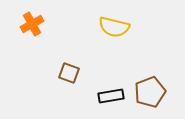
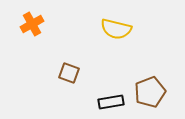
yellow semicircle: moved 2 px right, 2 px down
black rectangle: moved 6 px down
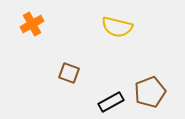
yellow semicircle: moved 1 px right, 2 px up
black rectangle: rotated 20 degrees counterclockwise
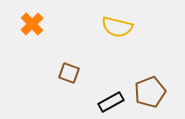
orange cross: rotated 15 degrees counterclockwise
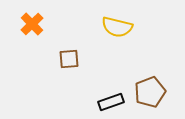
brown square: moved 14 px up; rotated 25 degrees counterclockwise
black rectangle: rotated 10 degrees clockwise
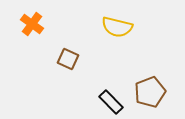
orange cross: rotated 10 degrees counterclockwise
brown square: moved 1 px left; rotated 30 degrees clockwise
black rectangle: rotated 65 degrees clockwise
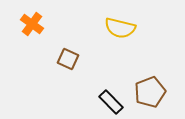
yellow semicircle: moved 3 px right, 1 px down
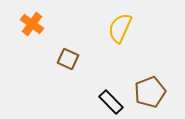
yellow semicircle: rotated 100 degrees clockwise
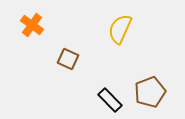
orange cross: moved 1 px down
yellow semicircle: moved 1 px down
black rectangle: moved 1 px left, 2 px up
